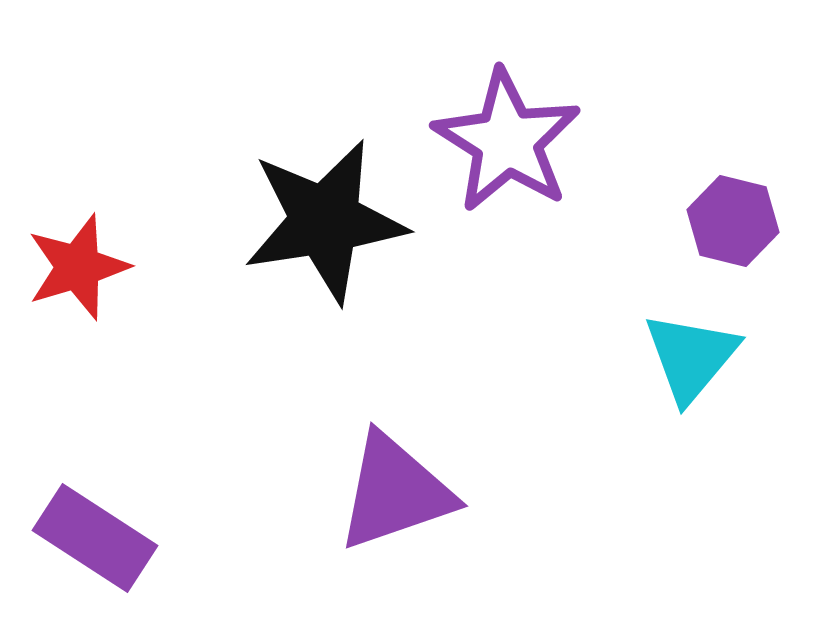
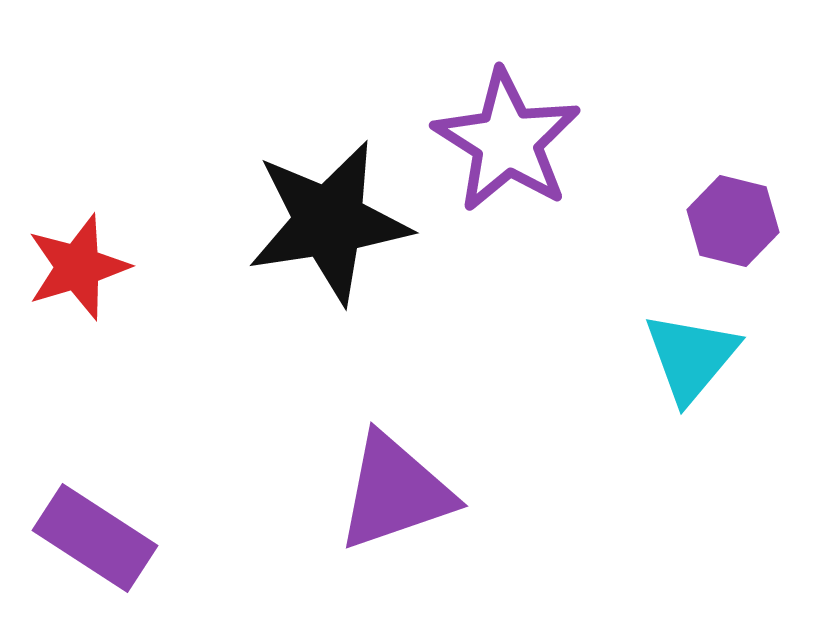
black star: moved 4 px right, 1 px down
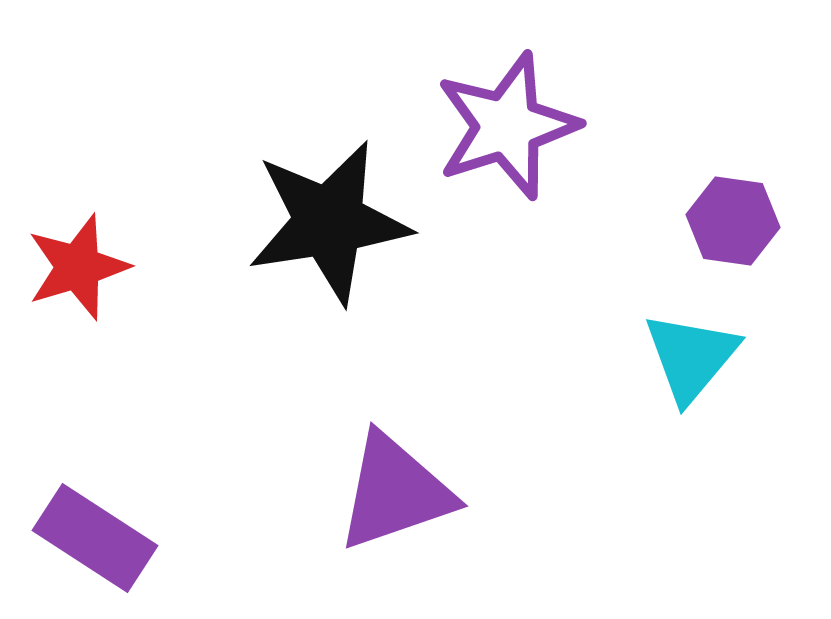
purple star: moved 15 px up; rotated 22 degrees clockwise
purple hexagon: rotated 6 degrees counterclockwise
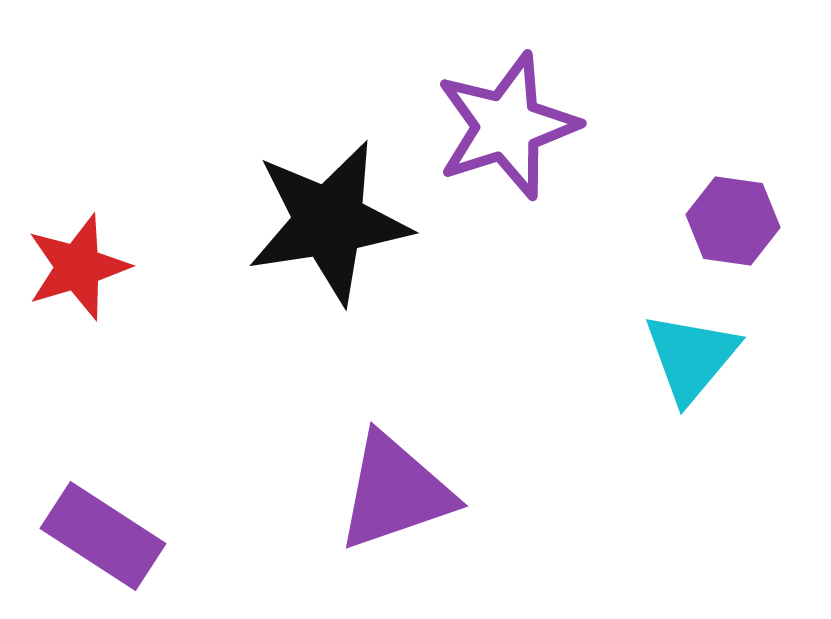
purple rectangle: moved 8 px right, 2 px up
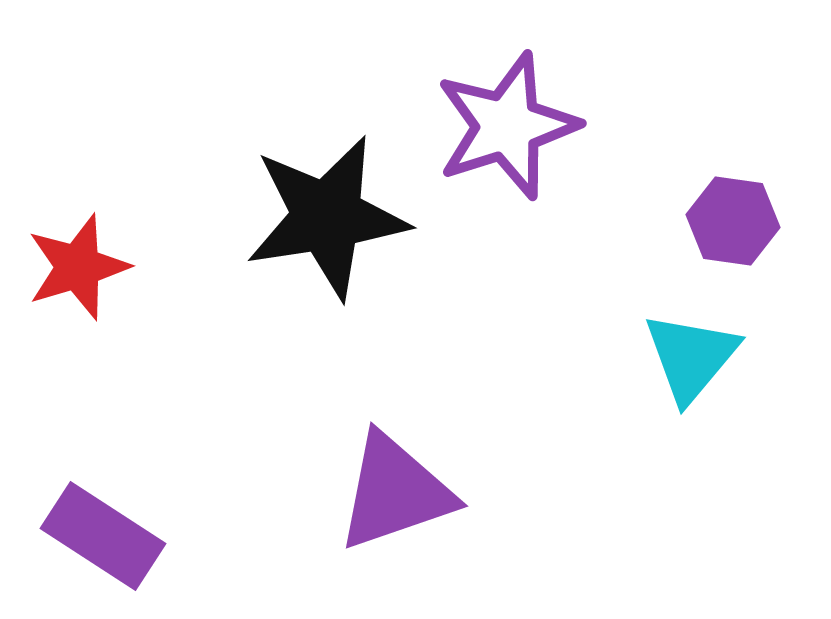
black star: moved 2 px left, 5 px up
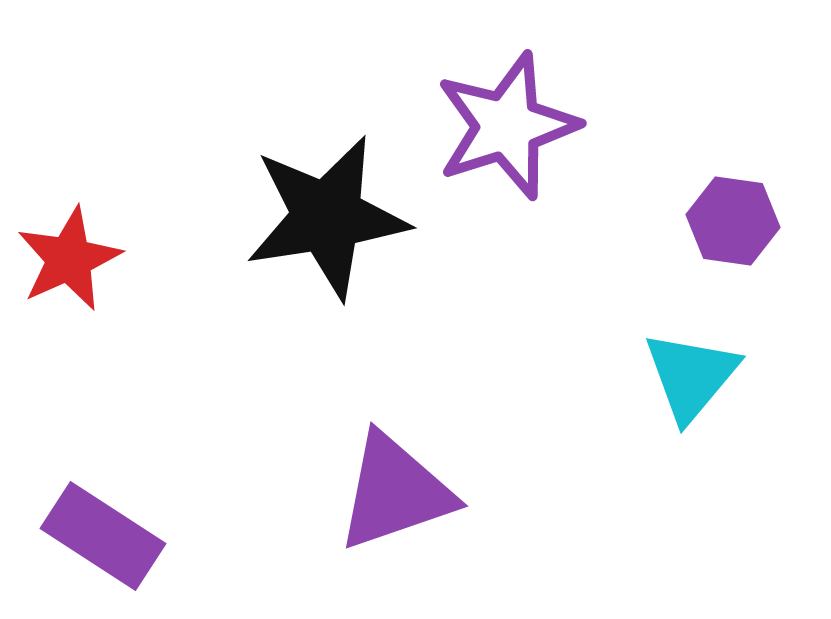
red star: moved 9 px left, 8 px up; rotated 7 degrees counterclockwise
cyan triangle: moved 19 px down
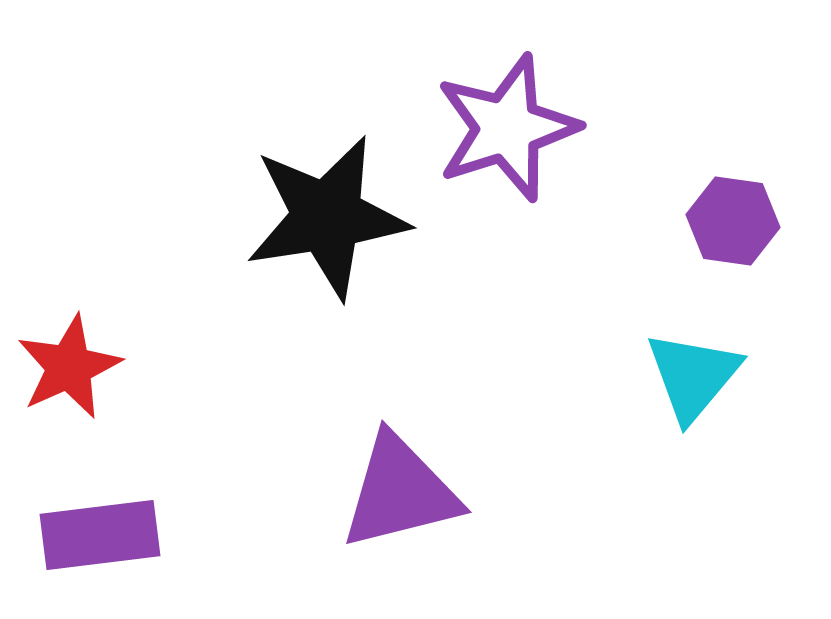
purple star: moved 2 px down
red star: moved 108 px down
cyan triangle: moved 2 px right
purple triangle: moved 5 px right; rotated 5 degrees clockwise
purple rectangle: moved 3 px left, 1 px up; rotated 40 degrees counterclockwise
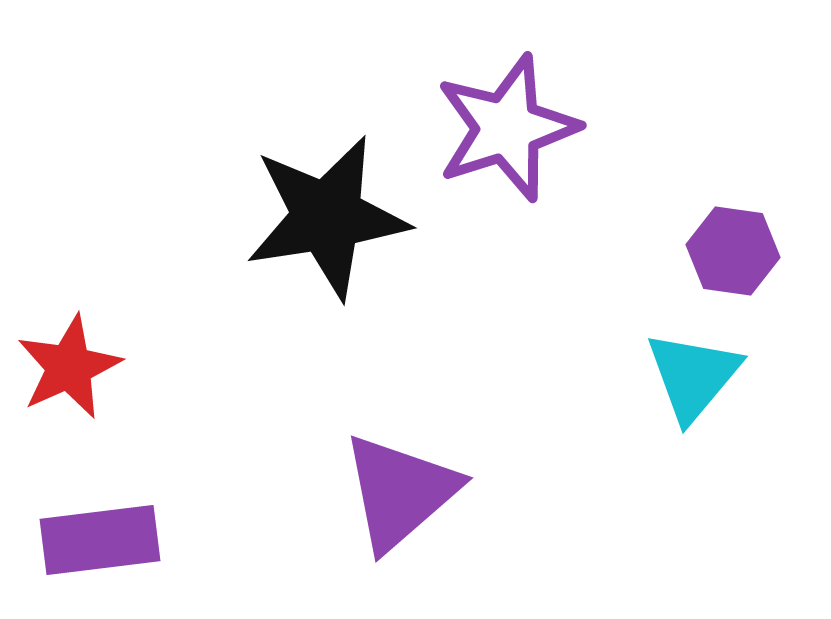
purple hexagon: moved 30 px down
purple triangle: rotated 27 degrees counterclockwise
purple rectangle: moved 5 px down
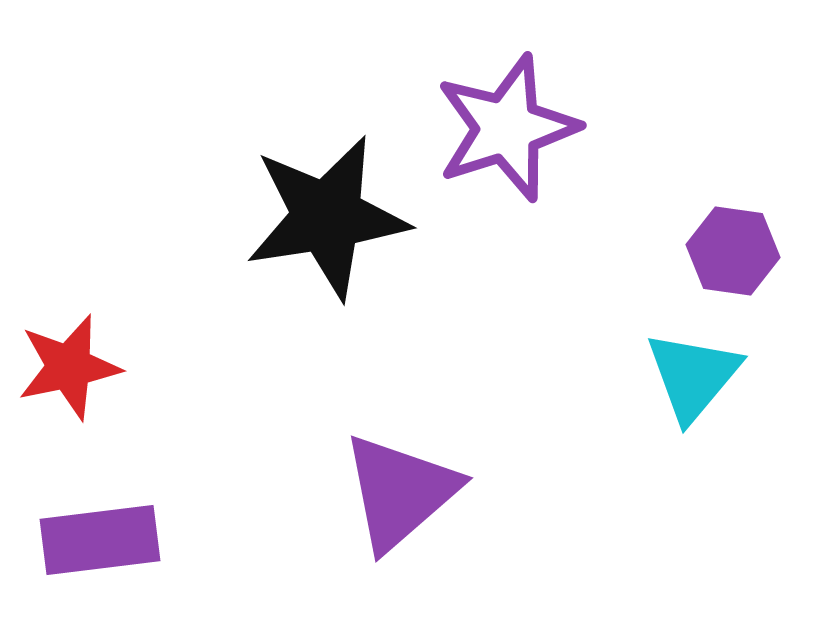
red star: rotated 12 degrees clockwise
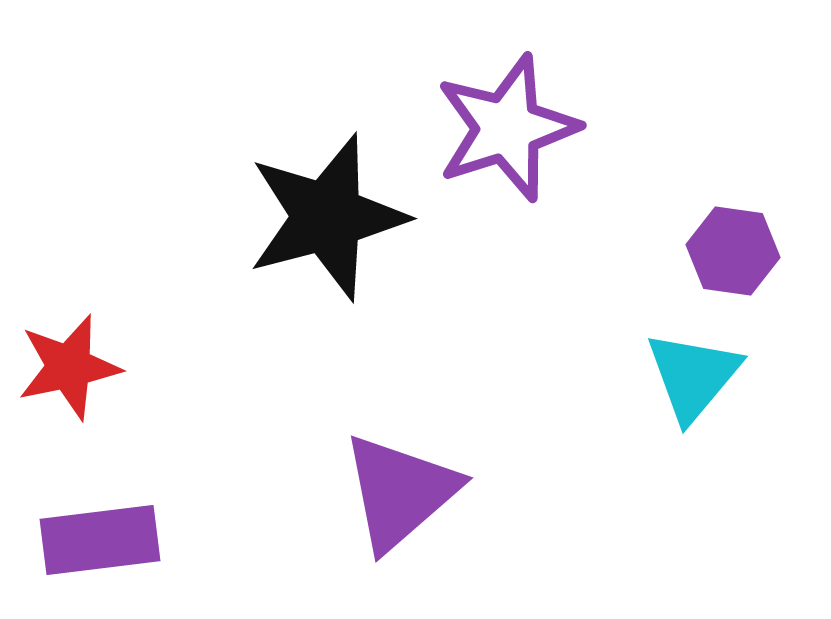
black star: rotated 6 degrees counterclockwise
